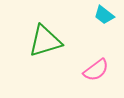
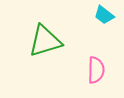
pink semicircle: rotated 52 degrees counterclockwise
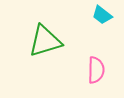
cyan trapezoid: moved 2 px left
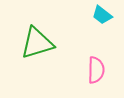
green triangle: moved 8 px left, 2 px down
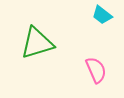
pink semicircle: rotated 24 degrees counterclockwise
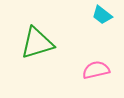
pink semicircle: rotated 80 degrees counterclockwise
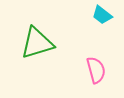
pink semicircle: rotated 88 degrees clockwise
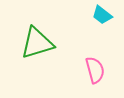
pink semicircle: moved 1 px left
